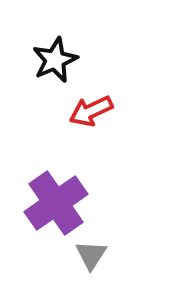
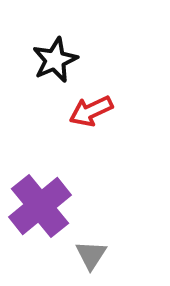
purple cross: moved 16 px left, 3 px down; rotated 4 degrees counterclockwise
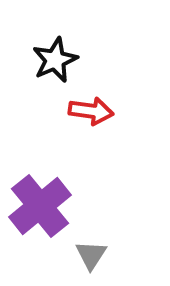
red arrow: rotated 147 degrees counterclockwise
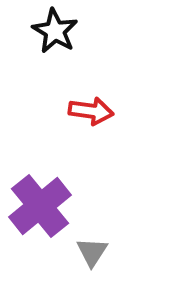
black star: moved 29 px up; rotated 18 degrees counterclockwise
gray triangle: moved 1 px right, 3 px up
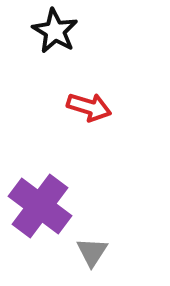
red arrow: moved 2 px left, 4 px up; rotated 9 degrees clockwise
purple cross: rotated 14 degrees counterclockwise
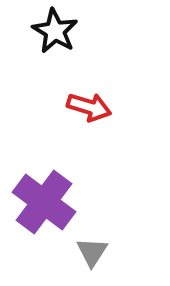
purple cross: moved 4 px right, 4 px up
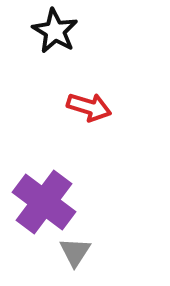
gray triangle: moved 17 px left
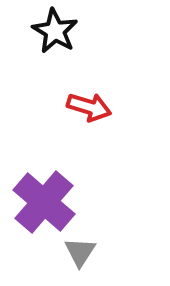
purple cross: rotated 4 degrees clockwise
gray triangle: moved 5 px right
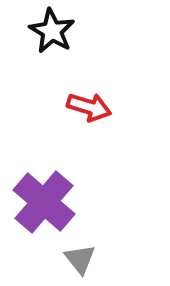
black star: moved 3 px left
gray triangle: moved 7 px down; rotated 12 degrees counterclockwise
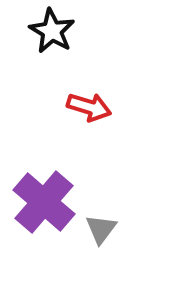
gray triangle: moved 21 px right, 30 px up; rotated 16 degrees clockwise
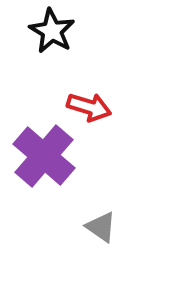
purple cross: moved 46 px up
gray triangle: moved 2 px up; rotated 32 degrees counterclockwise
